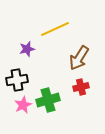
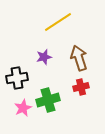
yellow line: moved 3 px right, 7 px up; rotated 8 degrees counterclockwise
purple star: moved 17 px right, 8 px down
brown arrow: rotated 130 degrees clockwise
black cross: moved 2 px up
pink star: moved 3 px down
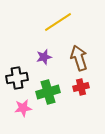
green cross: moved 8 px up
pink star: rotated 18 degrees clockwise
